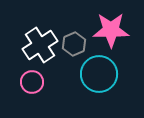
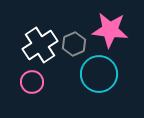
pink star: moved 1 px left; rotated 6 degrees clockwise
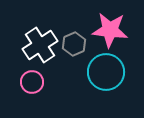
cyan circle: moved 7 px right, 2 px up
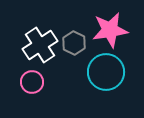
pink star: rotated 15 degrees counterclockwise
gray hexagon: moved 1 px up; rotated 10 degrees counterclockwise
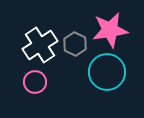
gray hexagon: moved 1 px right, 1 px down
cyan circle: moved 1 px right
pink circle: moved 3 px right
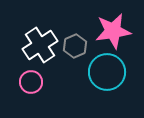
pink star: moved 3 px right, 1 px down
gray hexagon: moved 2 px down; rotated 10 degrees clockwise
pink circle: moved 4 px left
